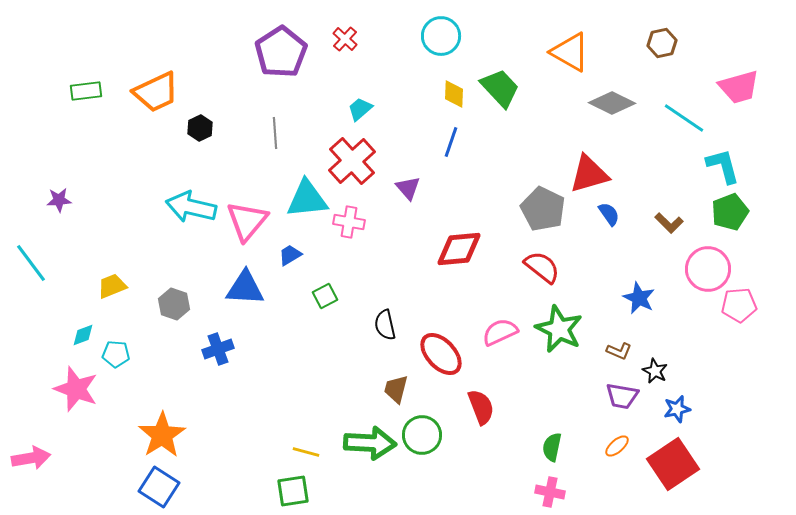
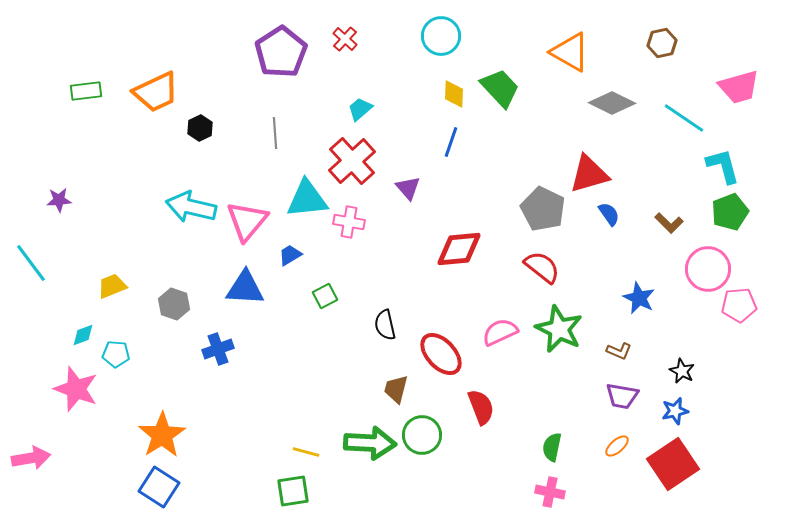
black star at (655, 371): moved 27 px right
blue star at (677, 409): moved 2 px left, 2 px down
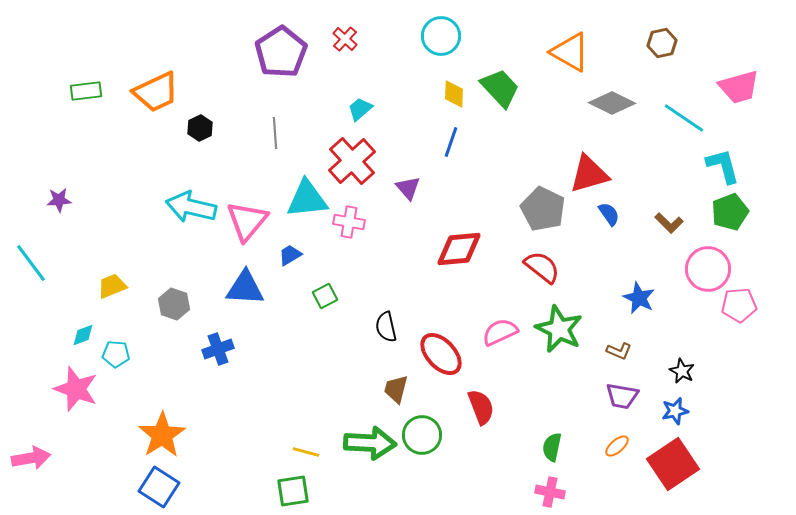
black semicircle at (385, 325): moved 1 px right, 2 px down
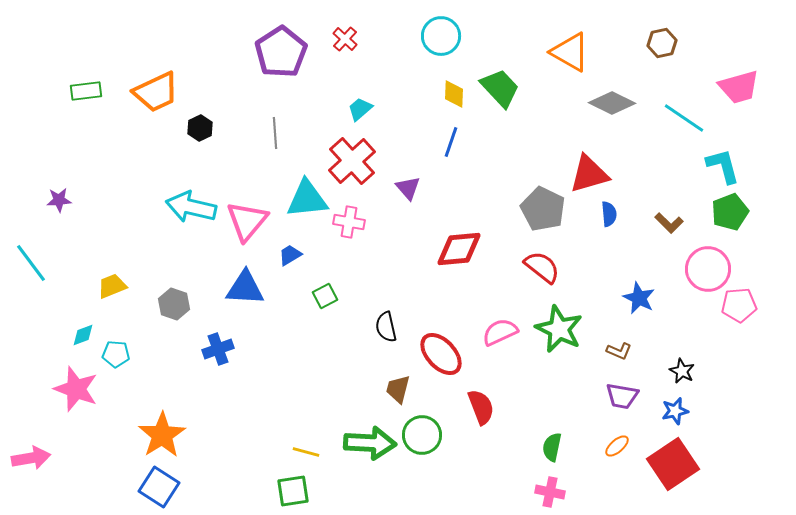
blue semicircle at (609, 214): rotated 30 degrees clockwise
brown trapezoid at (396, 389): moved 2 px right
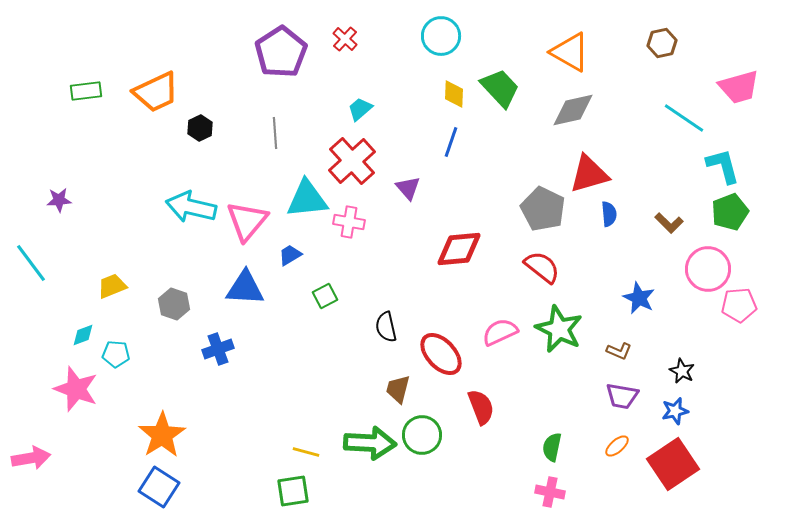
gray diamond at (612, 103): moved 39 px left, 7 px down; rotated 39 degrees counterclockwise
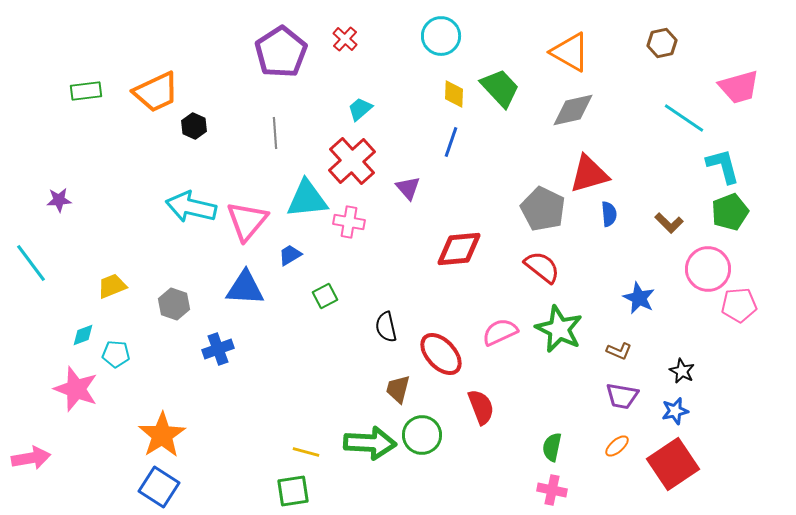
black hexagon at (200, 128): moved 6 px left, 2 px up; rotated 10 degrees counterclockwise
pink cross at (550, 492): moved 2 px right, 2 px up
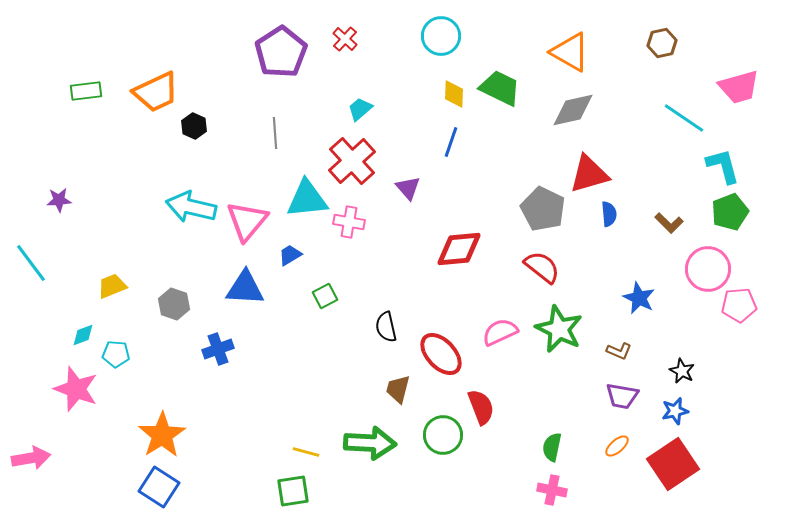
green trapezoid at (500, 88): rotated 21 degrees counterclockwise
green circle at (422, 435): moved 21 px right
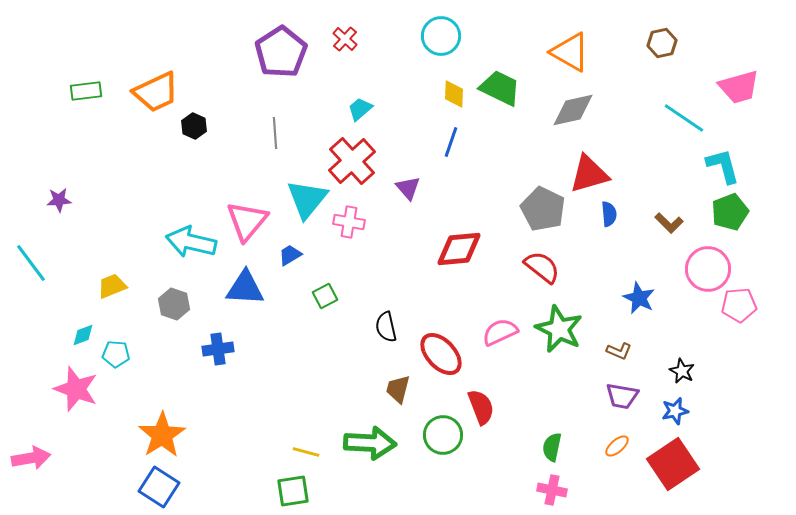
cyan triangle at (307, 199): rotated 45 degrees counterclockwise
cyan arrow at (191, 207): moved 35 px down
blue cross at (218, 349): rotated 12 degrees clockwise
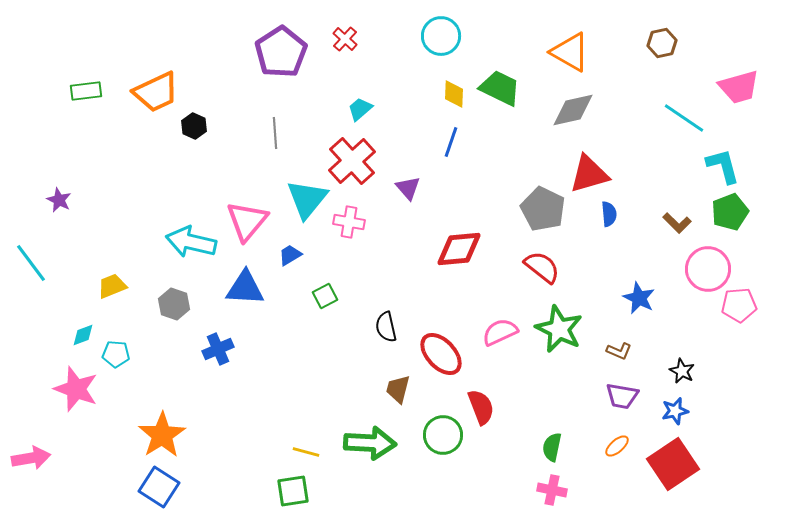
purple star at (59, 200): rotated 30 degrees clockwise
brown L-shape at (669, 223): moved 8 px right
blue cross at (218, 349): rotated 16 degrees counterclockwise
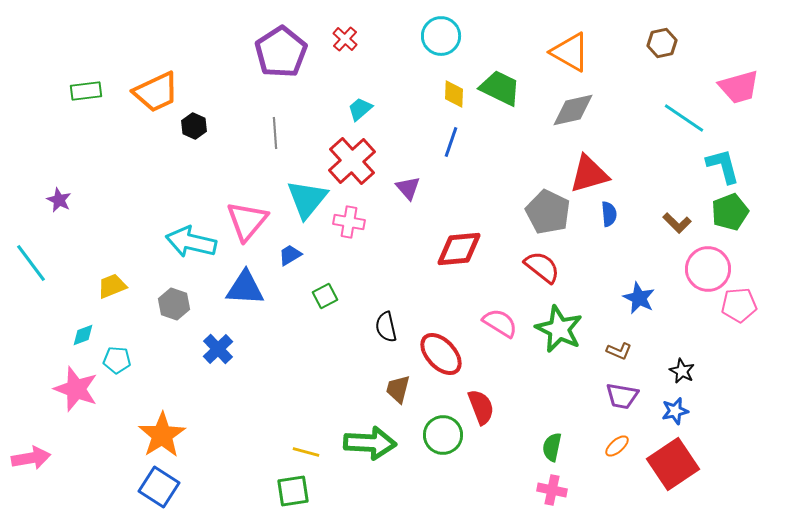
gray pentagon at (543, 209): moved 5 px right, 3 px down
pink semicircle at (500, 332): moved 9 px up; rotated 57 degrees clockwise
blue cross at (218, 349): rotated 20 degrees counterclockwise
cyan pentagon at (116, 354): moved 1 px right, 6 px down
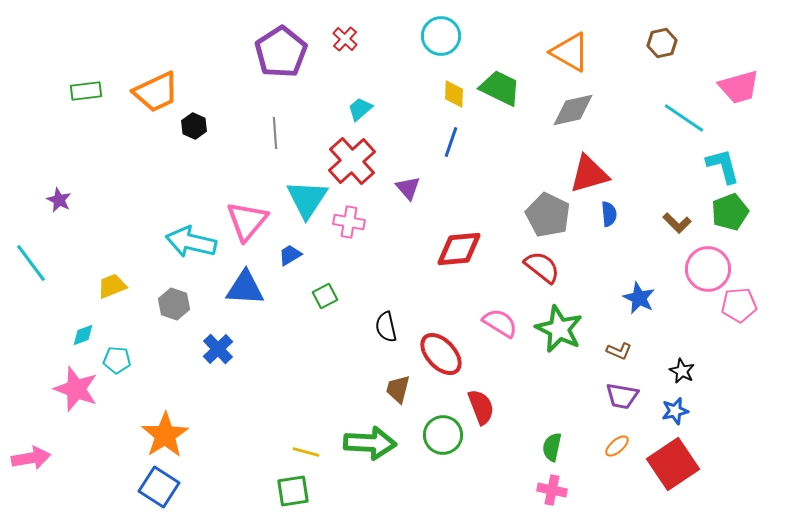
cyan triangle at (307, 199): rotated 6 degrees counterclockwise
gray pentagon at (548, 212): moved 3 px down
orange star at (162, 435): moved 3 px right
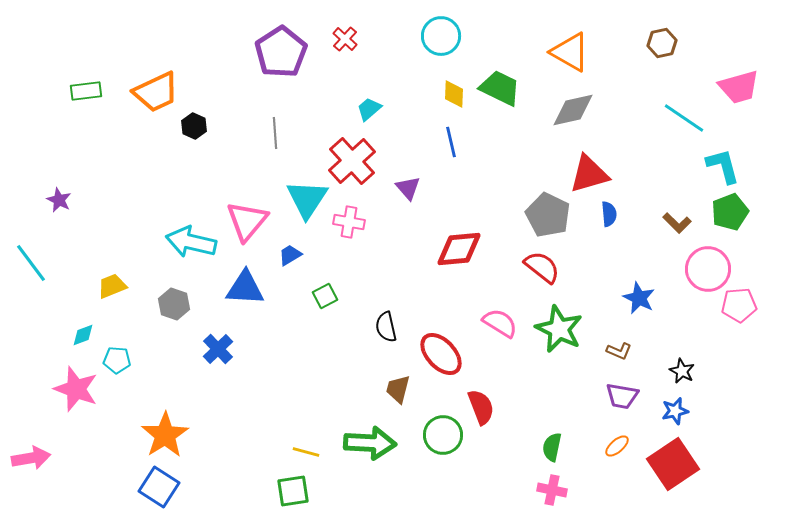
cyan trapezoid at (360, 109): moved 9 px right
blue line at (451, 142): rotated 32 degrees counterclockwise
